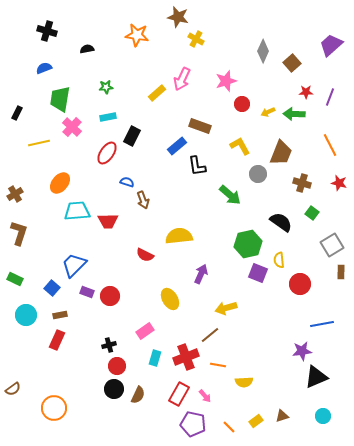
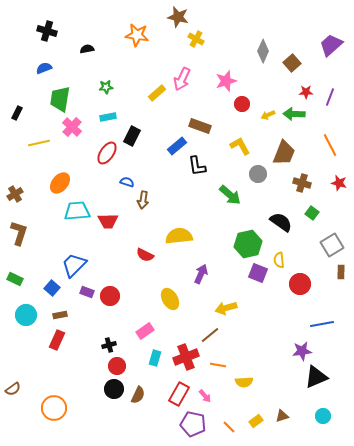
yellow arrow at (268, 112): moved 3 px down
brown trapezoid at (281, 153): moved 3 px right
brown arrow at (143, 200): rotated 30 degrees clockwise
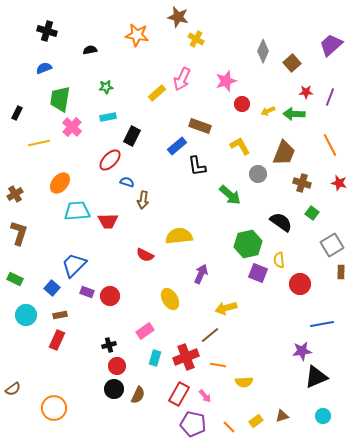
black semicircle at (87, 49): moved 3 px right, 1 px down
yellow arrow at (268, 115): moved 4 px up
red ellipse at (107, 153): moved 3 px right, 7 px down; rotated 10 degrees clockwise
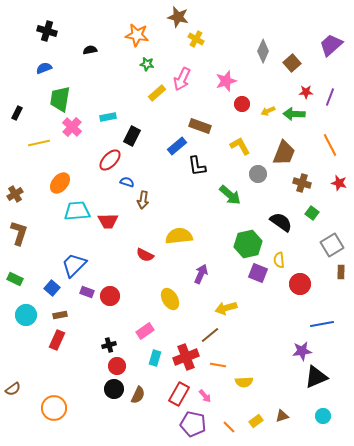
green star at (106, 87): moved 41 px right, 23 px up; rotated 16 degrees clockwise
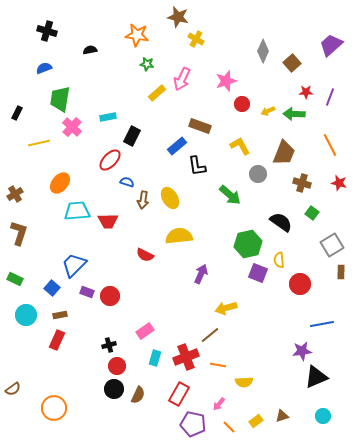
yellow ellipse at (170, 299): moved 101 px up
pink arrow at (205, 396): moved 14 px right, 8 px down; rotated 80 degrees clockwise
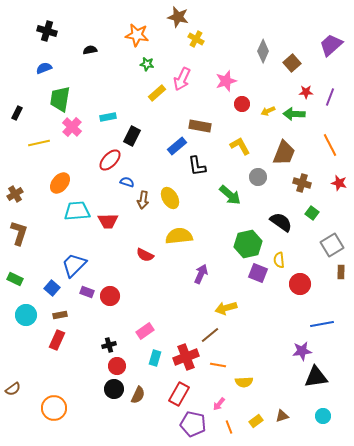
brown rectangle at (200, 126): rotated 10 degrees counterclockwise
gray circle at (258, 174): moved 3 px down
black triangle at (316, 377): rotated 15 degrees clockwise
orange line at (229, 427): rotated 24 degrees clockwise
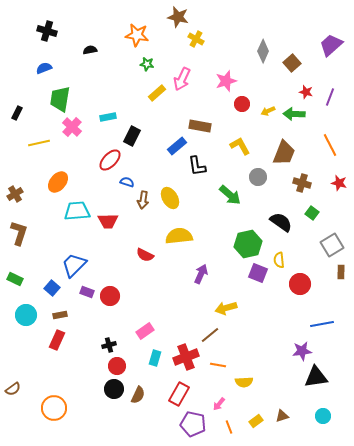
red star at (306, 92): rotated 16 degrees clockwise
orange ellipse at (60, 183): moved 2 px left, 1 px up
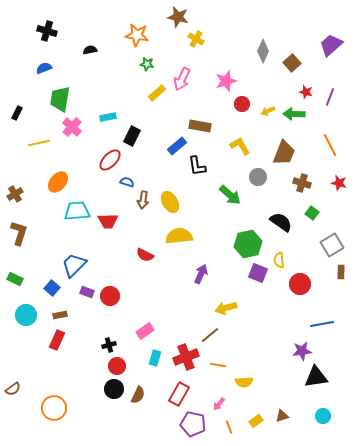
yellow ellipse at (170, 198): moved 4 px down
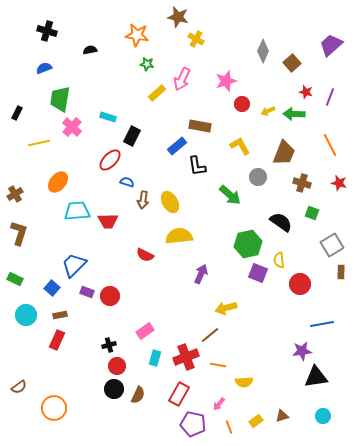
cyan rectangle at (108, 117): rotated 28 degrees clockwise
green square at (312, 213): rotated 16 degrees counterclockwise
brown semicircle at (13, 389): moved 6 px right, 2 px up
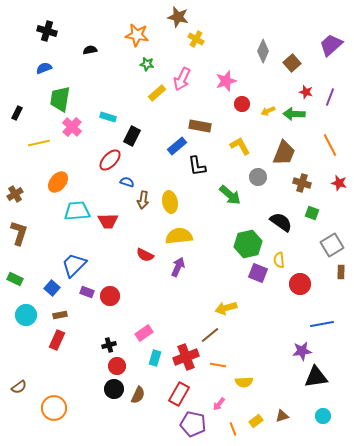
yellow ellipse at (170, 202): rotated 20 degrees clockwise
purple arrow at (201, 274): moved 23 px left, 7 px up
pink rectangle at (145, 331): moved 1 px left, 2 px down
orange line at (229, 427): moved 4 px right, 2 px down
